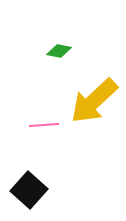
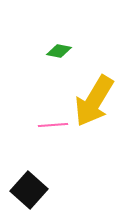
yellow arrow: rotated 16 degrees counterclockwise
pink line: moved 9 px right
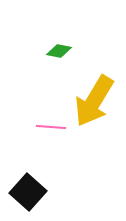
pink line: moved 2 px left, 2 px down; rotated 8 degrees clockwise
black square: moved 1 px left, 2 px down
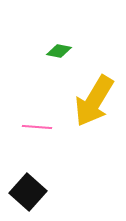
pink line: moved 14 px left
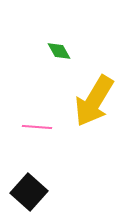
green diamond: rotated 50 degrees clockwise
black square: moved 1 px right
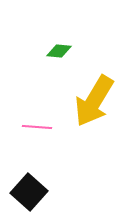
green diamond: rotated 55 degrees counterclockwise
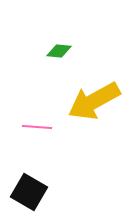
yellow arrow: rotated 30 degrees clockwise
black square: rotated 12 degrees counterclockwise
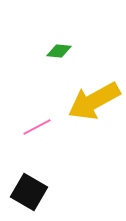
pink line: rotated 32 degrees counterclockwise
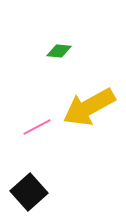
yellow arrow: moved 5 px left, 6 px down
black square: rotated 18 degrees clockwise
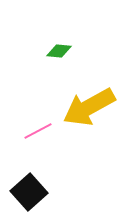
pink line: moved 1 px right, 4 px down
